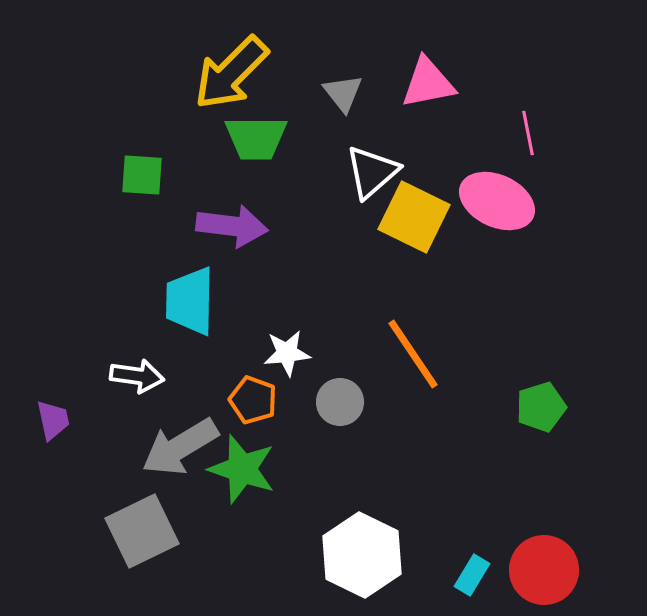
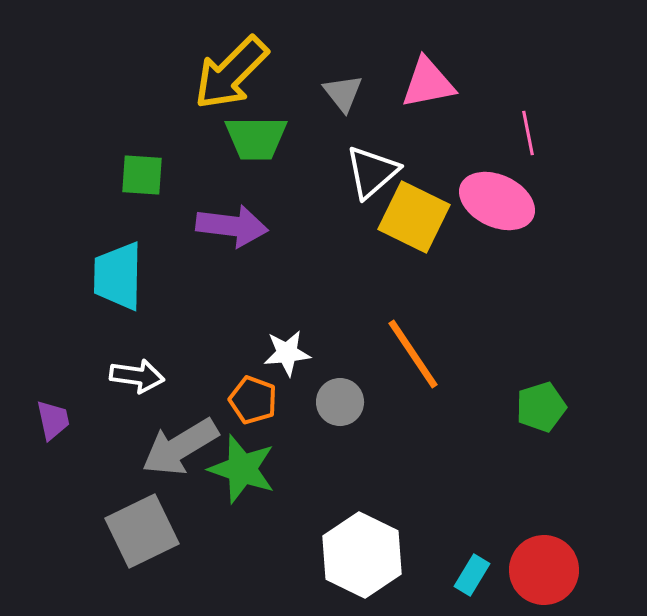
cyan trapezoid: moved 72 px left, 25 px up
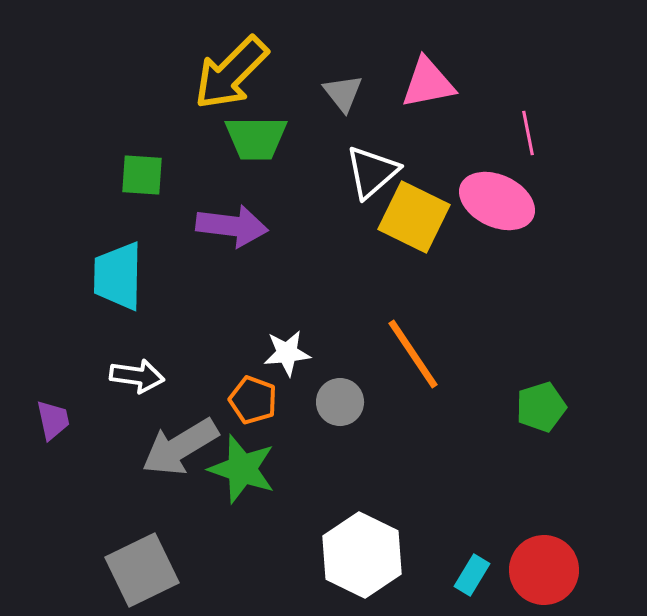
gray square: moved 39 px down
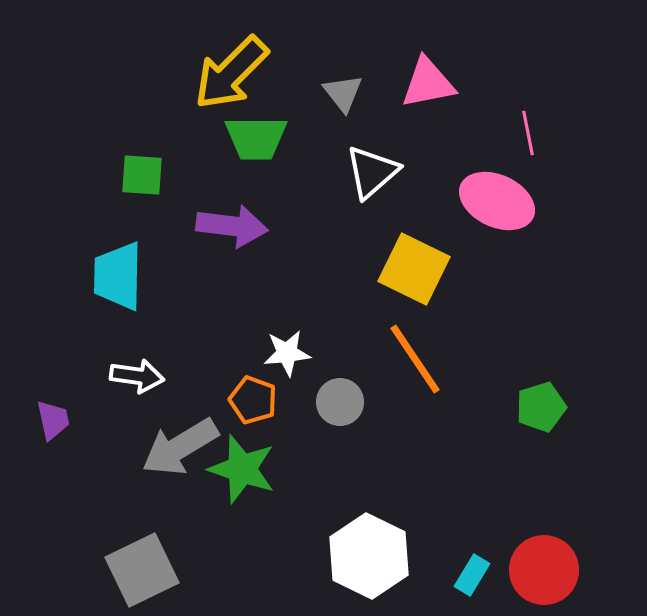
yellow square: moved 52 px down
orange line: moved 2 px right, 5 px down
white hexagon: moved 7 px right, 1 px down
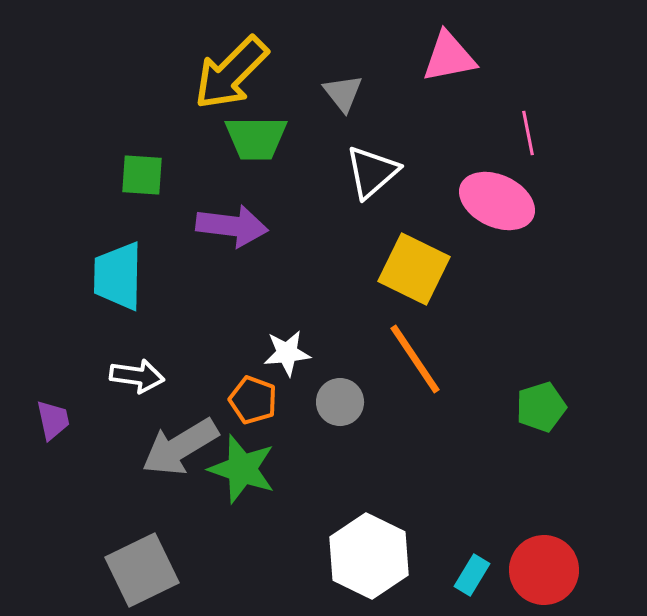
pink triangle: moved 21 px right, 26 px up
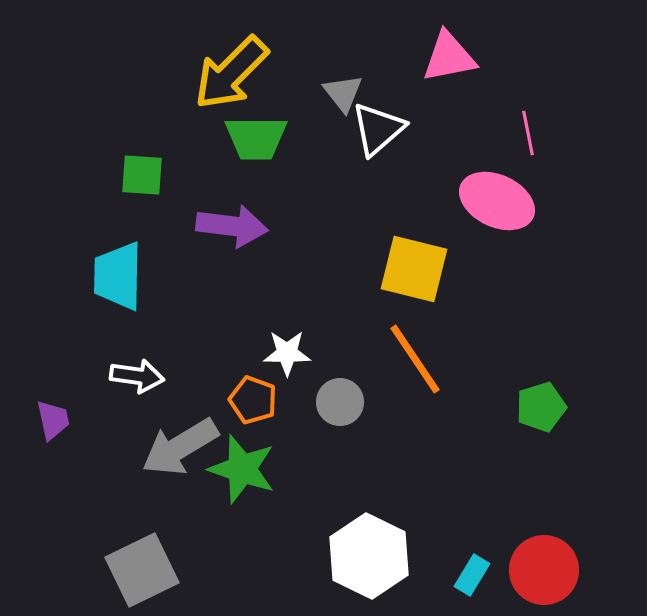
white triangle: moved 6 px right, 43 px up
yellow square: rotated 12 degrees counterclockwise
white star: rotated 6 degrees clockwise
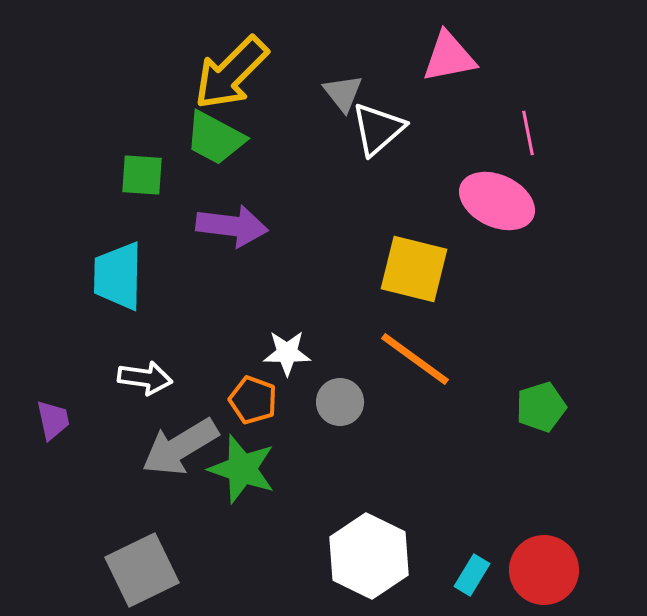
green trapezoid: moved 41 px left; rotated 28 degrees clockwise
orange line: rotated 20 degrees counterclockwise
white arrow: moved 8 px right, 2 px down
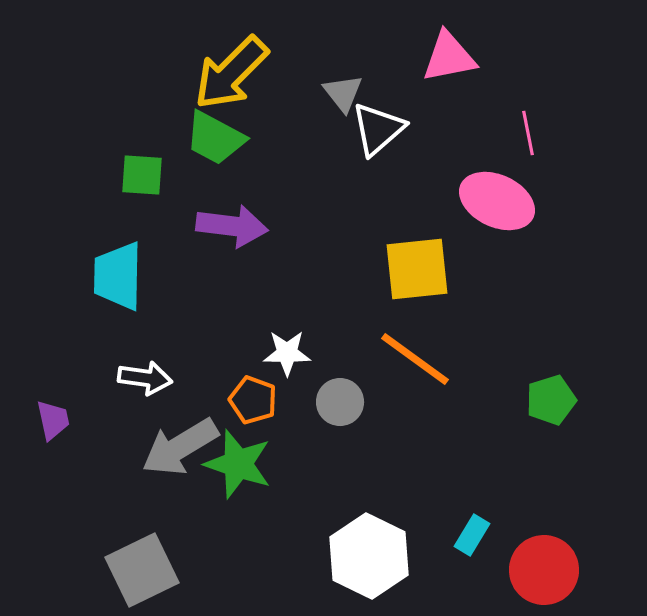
yellow square: moved 3 px right; rotated 20 degrees counterclockwise
green pentagon: moved 10 px right, 7 px up
green star: moved 4 px left, 5 px up
cyan rectangle: moved 40 px up
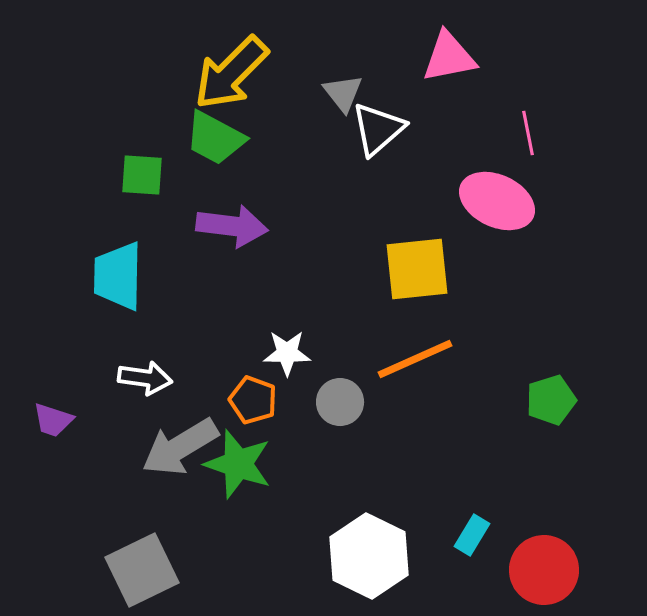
orange line: rotated 60 degrees counterclockwise
purple trapezoid: rotated 120 degrees clockwise
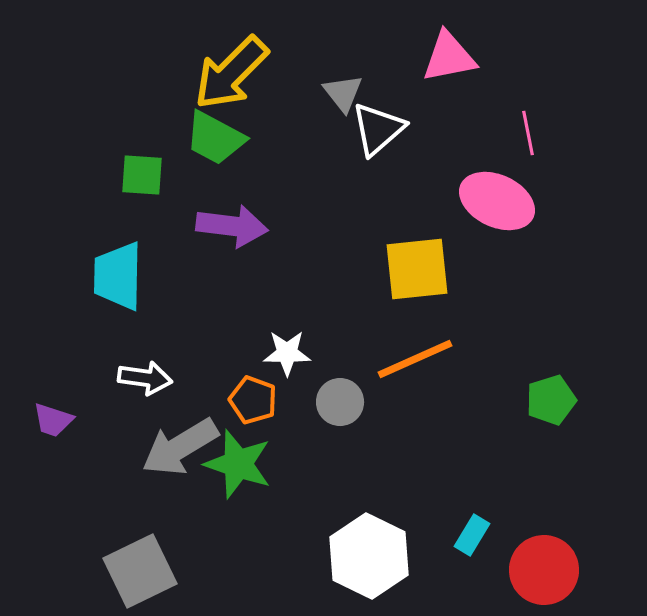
gray square: moved 2 px left, 1 px down
